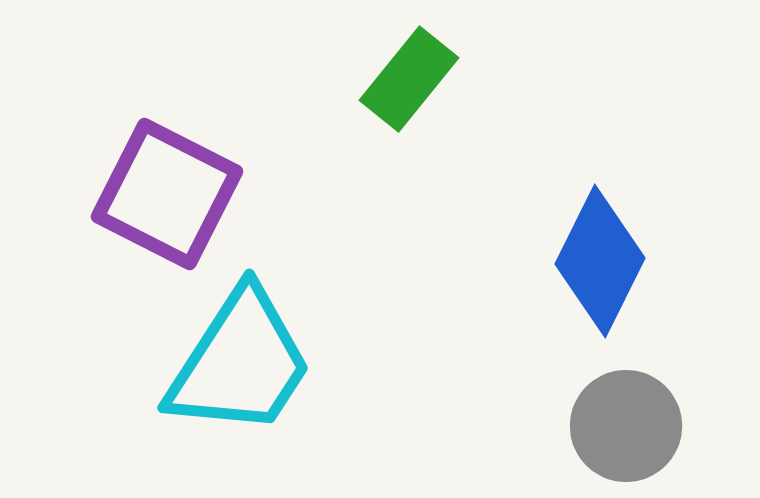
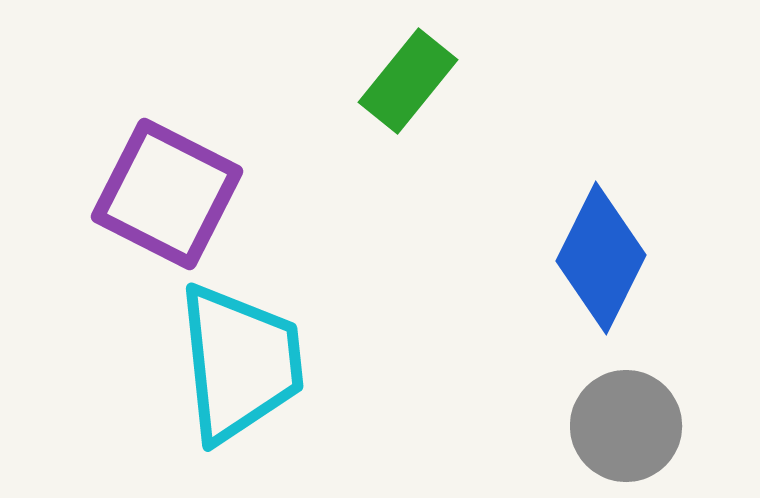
green rectangle: moved 1 px left, 2 px down
blue diamond: moved 1 px right, 3 px up
cyan trapezoid: rotated 39 degrees counterclockwise
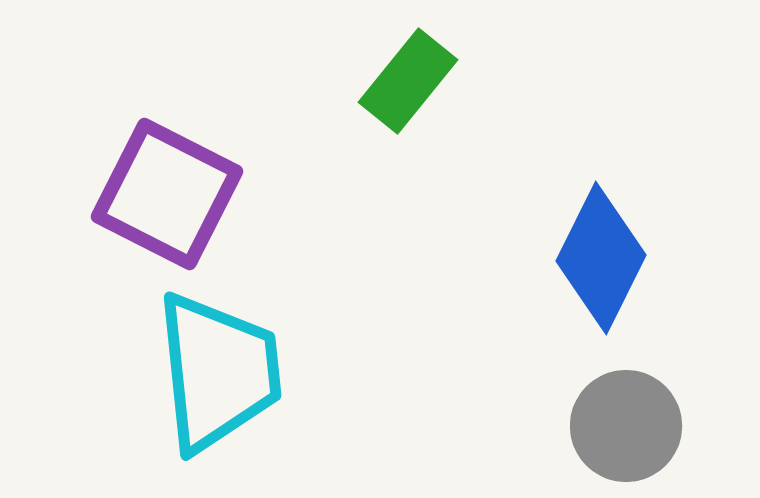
cyan trapezoid: moved 22 px left, 9 px down
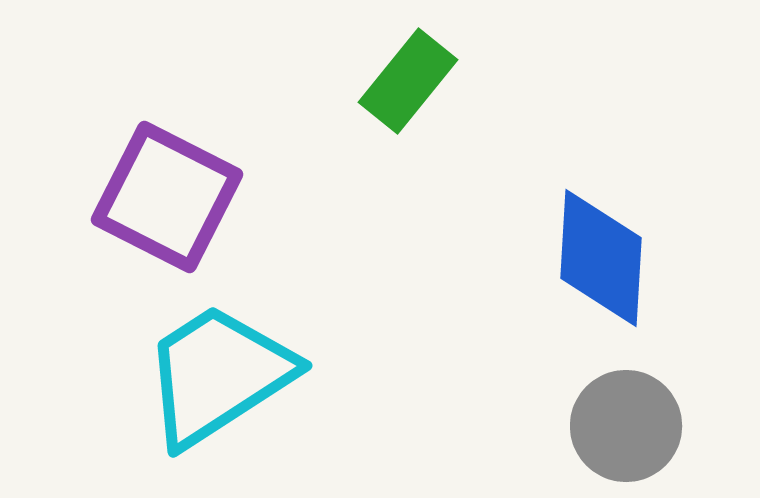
purple square: moved 3 px down
blue diamond: rotated 23 degrees counterclockwise
cyan trapezoid: moved 3 px down; rotated 117 degrees counterclockwise
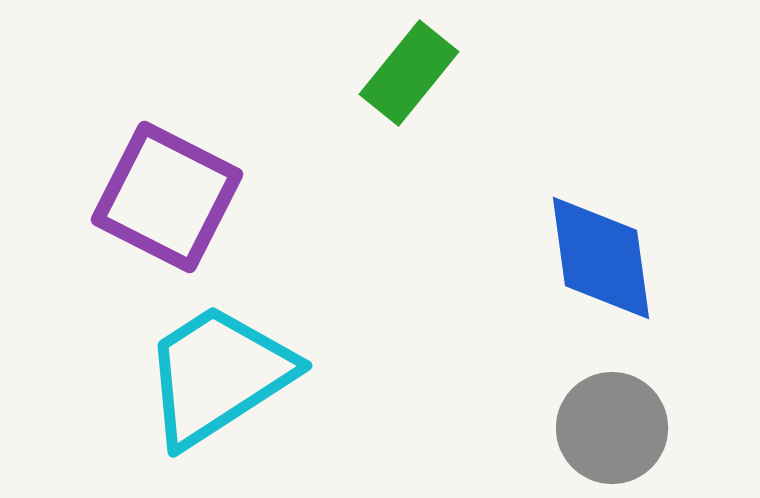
green rectangle: moved 1 px right, 8 px up
blue diamond: rotated 11 degrees counterclockwise
gray circle: moved 14 px left, 2 px down
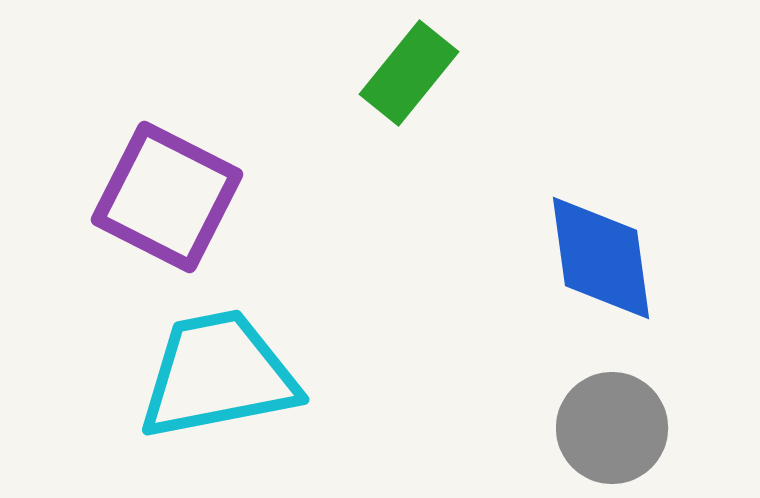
cyan trapezoid: rotated 22 degrees clockwise
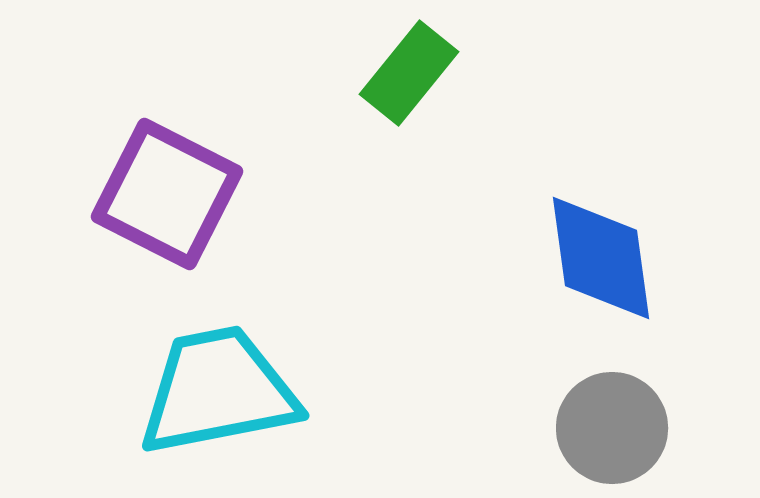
purple square: moved 3 px up
cyan trapezoid: moved 16 px down
